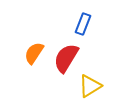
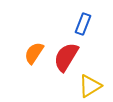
red semicircle: moved 1 px up
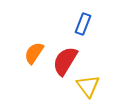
red semicircle: moved 1 px left, 4 px down
yellow triangle: moved 2 px left; rotated 35 degrees counterclockwise
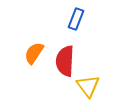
blue rectangle: moved 7 px left, 5 px up
red semicircle: rotated 28 degrees counterclockwise
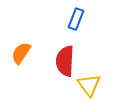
orange semicircle: moved 13 px left
yellow triangle: moved 1 px right, 1 px up
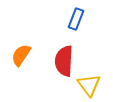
orange semicircle: moved 2 px down
red semicircle: moved 1 px left
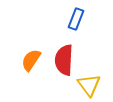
orange semicircle: moved 10 px right, 5 px down
red semicircle: moved 1 px up
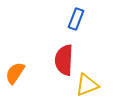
orange semicircle: moved 16 px left, 13 px down
yellow triangle: moved 2 px left; rotated 45 degrees clockwise
